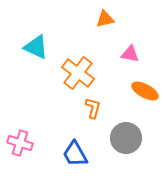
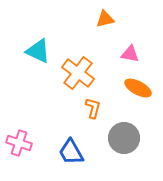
cyan triangle: moved 2 px right, 4 px down
orange ellipse: moved 7 px left, 3 px up
gray circle: moved 2 px left
pink cross: moved 1 px left
blue trapezoid: moved 4 px left, 2 px up
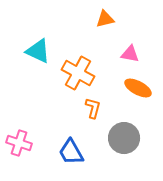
orange cross: rotated 8 degrees counterclockwise
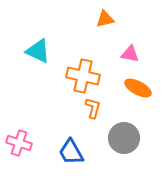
orange cross: moved 5 px right, 3 px down; rotated 16 degrees counterclockwise
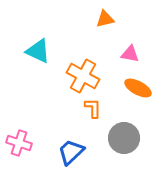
orange cross: rotated 16 degrees clockwise
orange L-shape: rotated 15 degrees counterclockwise
blue trapezoid: rotated 76 degrees clockwise
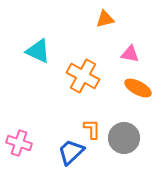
orange L-shape: moved 1 px left, 21 px down
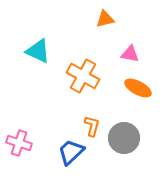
orange L-shape: moved 3 px up; rotated 15 degrees clockwise
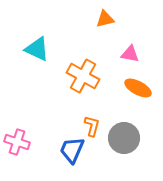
cyan triangle: moved 1 px left, 2 px up
pink cross: moved 2 px left, 1 px up
blue trapezoid: moved 1 px right, 2 px up; rotated 24 degrees counterclockwise
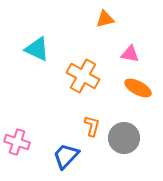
blue trapezoid: moved 6 px left, 6 px down; rotated 20 degrees clockwise
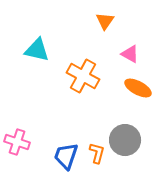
orange triangle: moved 2 px down; rotated 42 degrees counterclockwise
cyan triangle: moved 1 px down; rotated 12 degrees counterclockwise
pink triangle: rotated 18 degrees clockwise
orange L-shape: moved 5 px right, 27 px down
gray circle: moved 1 px right, 2 px down
blue trapezoid: rotated 24 degrees counterclockwise
